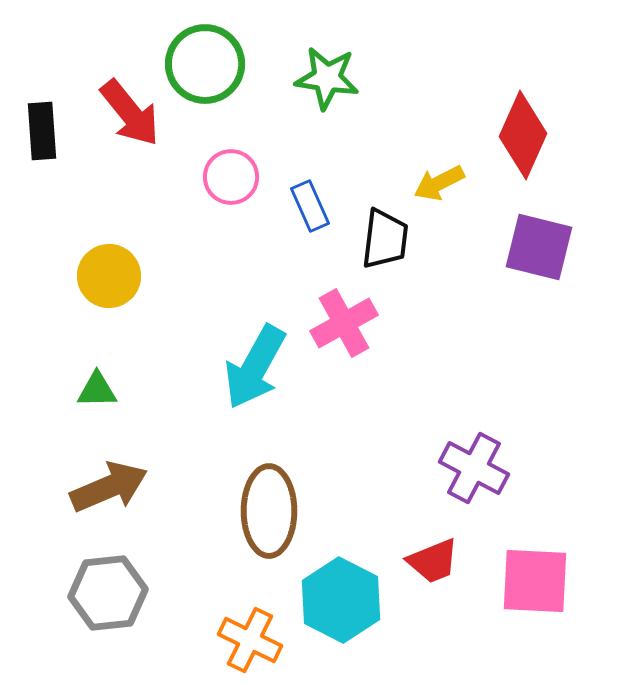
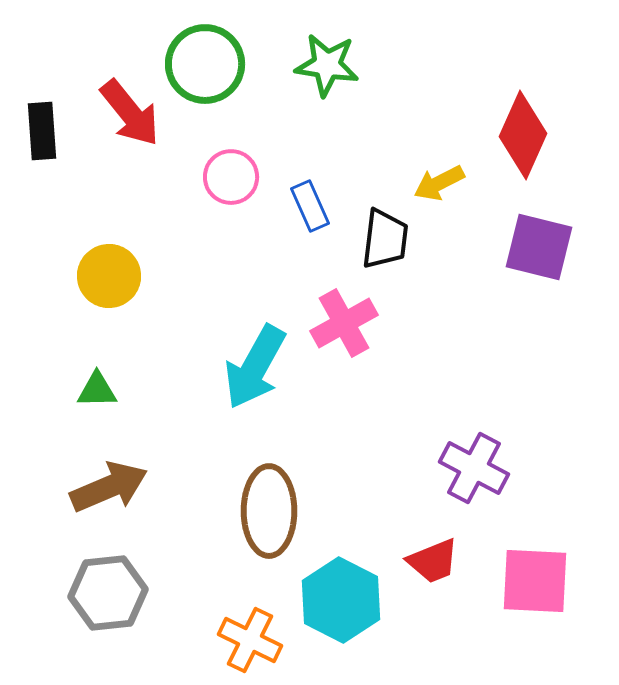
green star: moved 13 px up
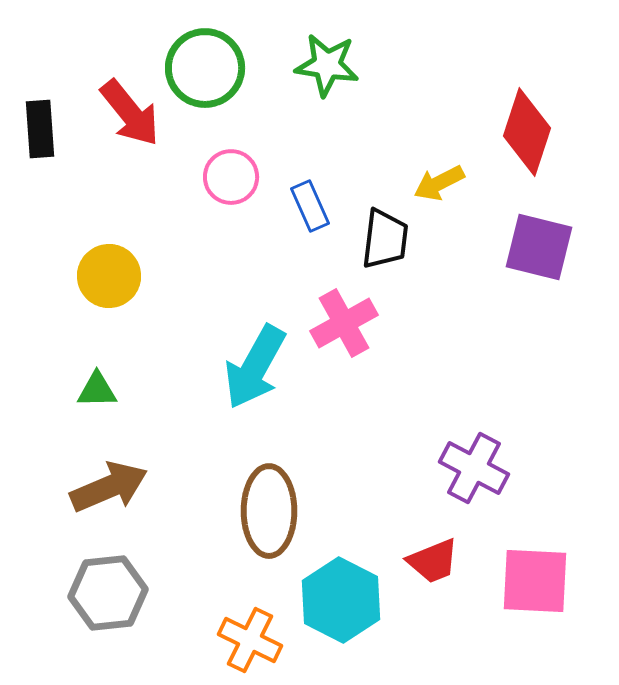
green circle: moved 4 px down
black rectangle: moved 2 px left, 2 px up
red diamond: moved 4 px right, 3 px up; rotated 6 degrees counterclockwise
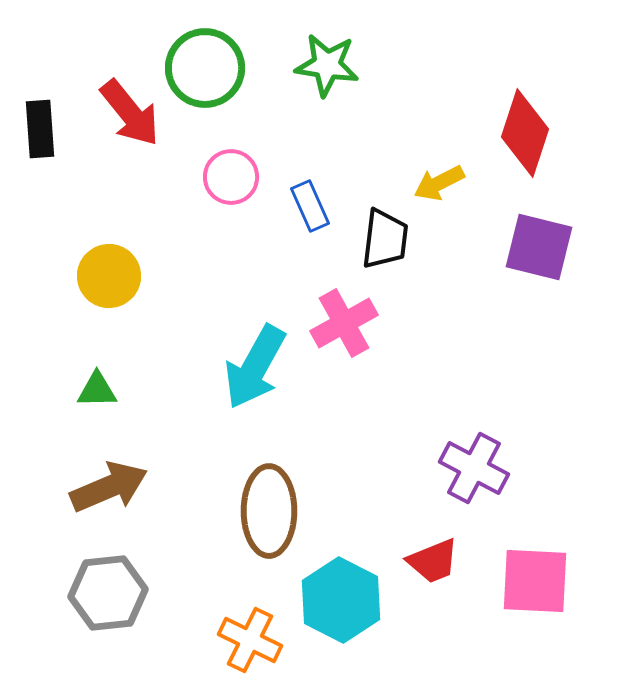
red diamond: moved 2 px left, 1 px down
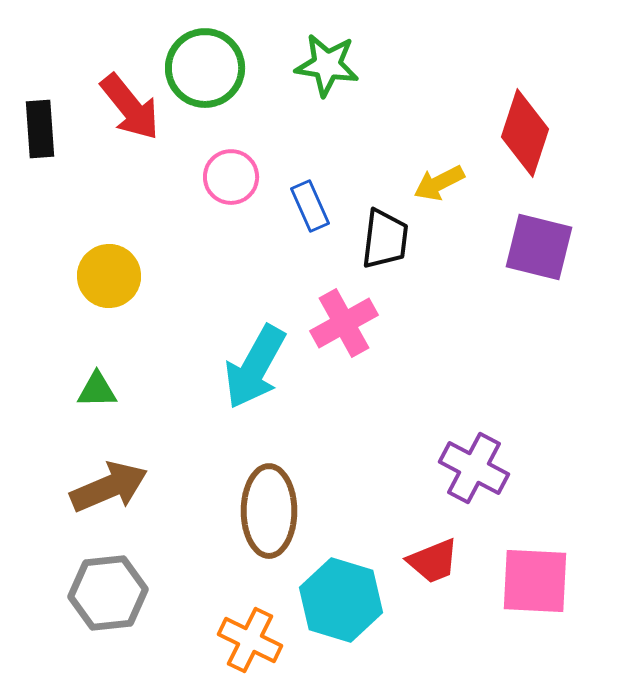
red arrow: moved 6 px up
cyan hexagon: rotated 10 degrees counterclockwise
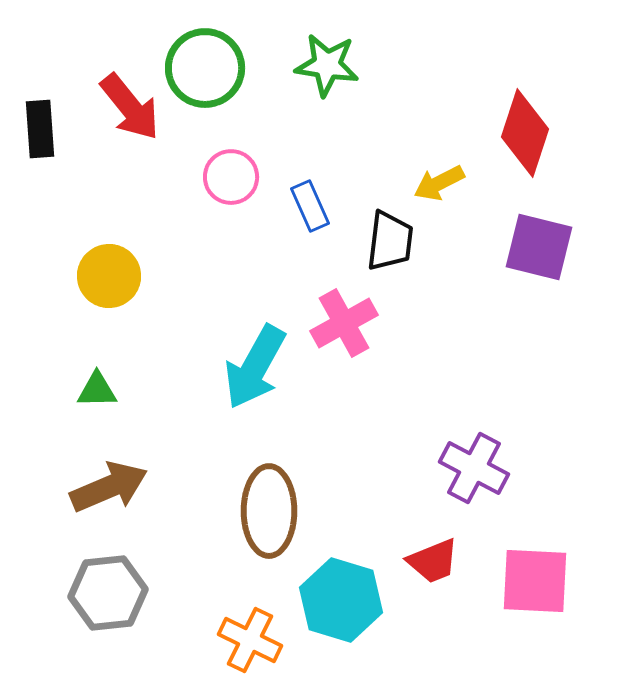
black trapezoid: moved 5 px right, 2 px down
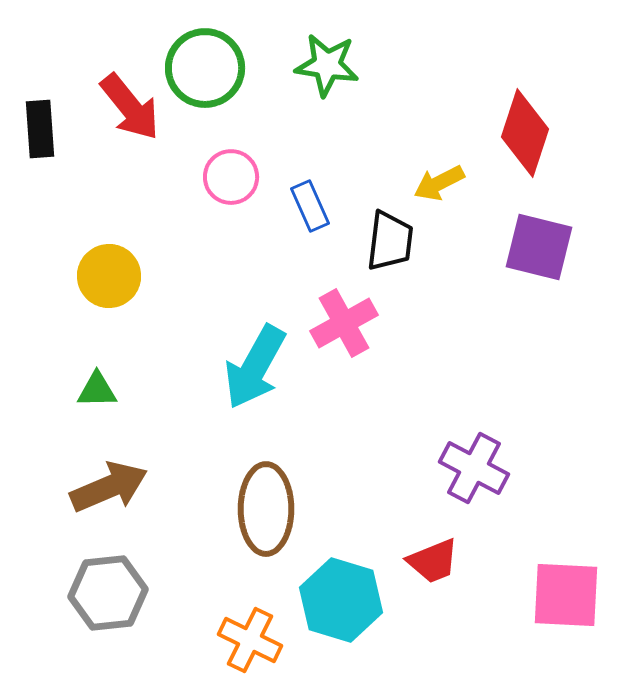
brown ellipse: moved 3 px left, 2 px up
pink square: moved 31 px right, 14 px down
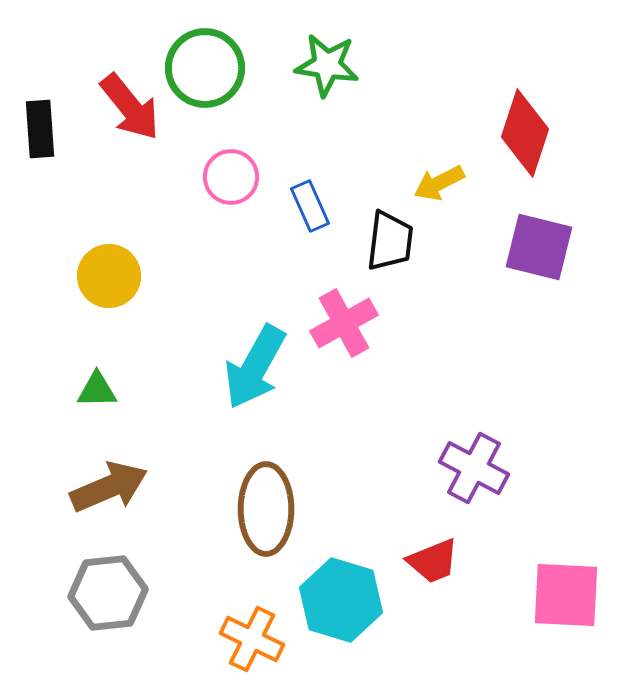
orange cross: moved 2 px right, 1 px up
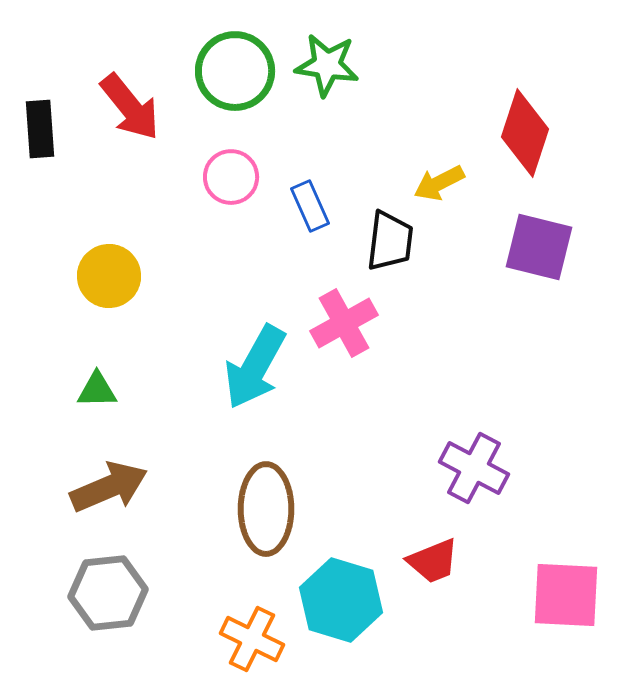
green circle: moved 30 px right, 3 px down
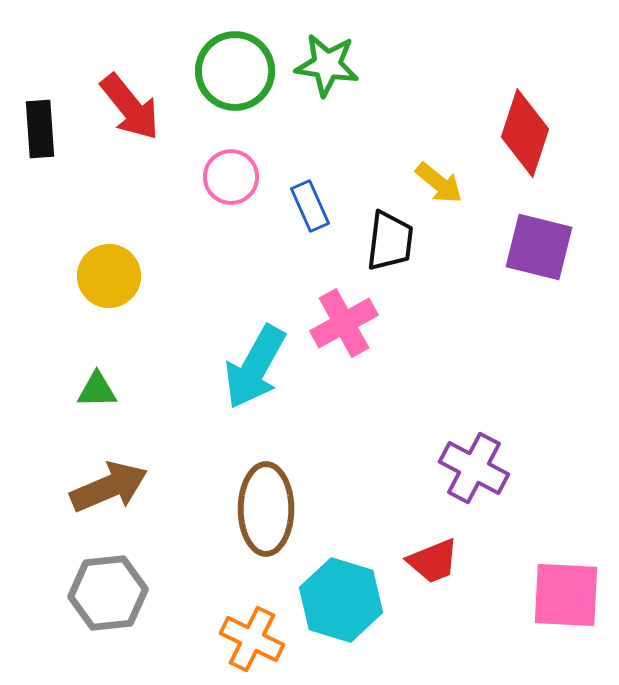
yellow arrow: rotated 114 degrees counterclockwise
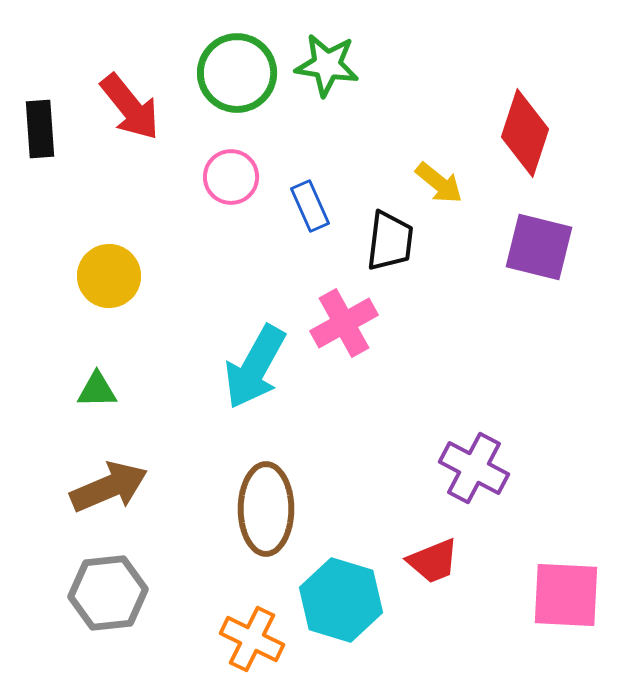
green circle: moved 2 px right, 2 px down
